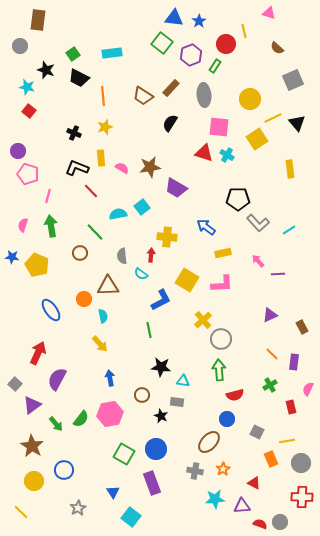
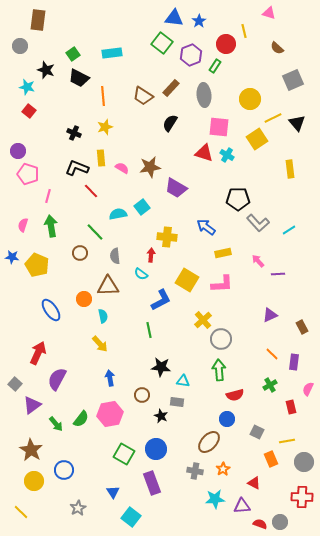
gray semicircle at (122, 256): moved 7 px left
brown star at (32, 446): moved 1 px left, 4 px down
gray circle at (301, 463): moved 3 px right, 1 px up
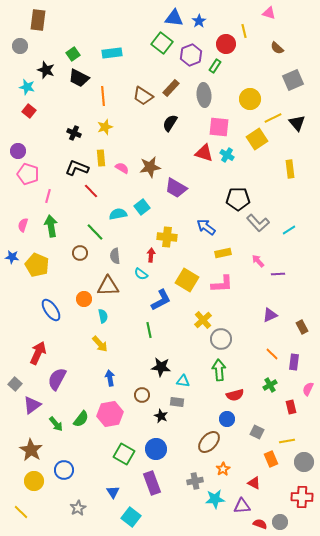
gray cross at (195, 471): moved 10 px down; rotated 21 degrees counterclockwise
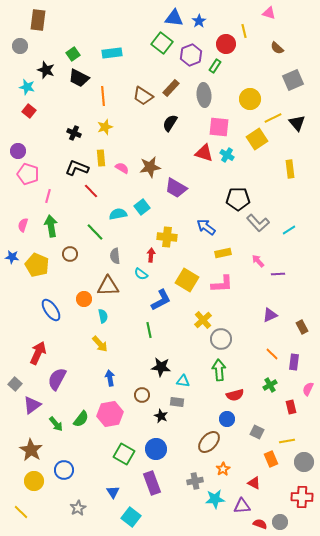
brown circle at (80, 253): moved 10 px left, 1 px down
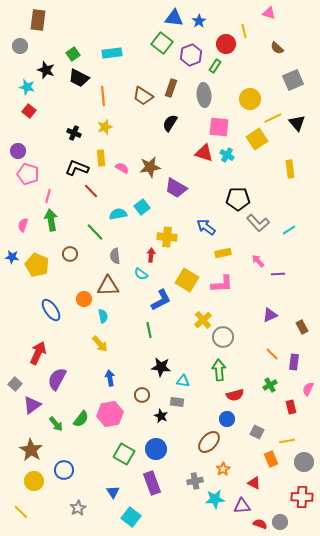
brown rectangle at (171, 88): rotated 24 degrees counterclockwise
green arrow at (51, 226): moved 6 px up
gray circle at (221, 339): moved 2 px right, 2 px up
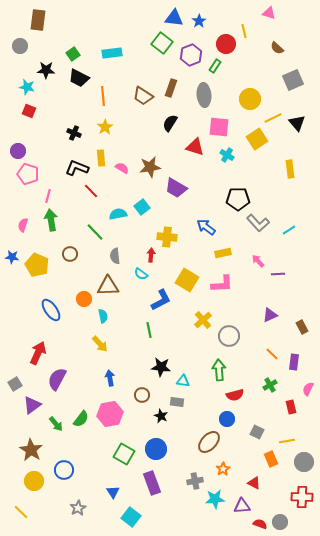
black star at (46, 70): rotated 18 degrees counterclockwise
red square at (29, 111): rotated 16 degrees counterclockwise
yellow star at (105, 127): rotated 14 degrees counterclockwise
red triangle at (204, 153): moved 9 px left, 6 px up
gray circle at (223, 337): moved 6 px right, 1 px up
gray square at (15, 384): rotated 16 degrees clockwise
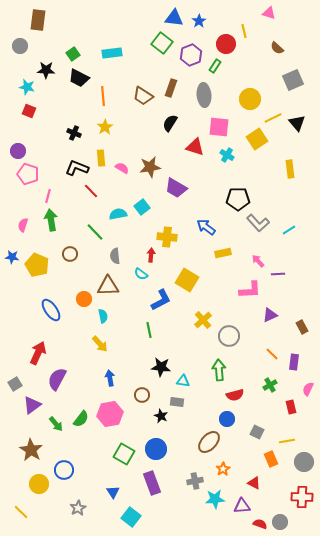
pink L-shape at (222, 284): moved 28 px right, 6 px down
yellow circle at (34, 481): moved 5 px right, 3 px down
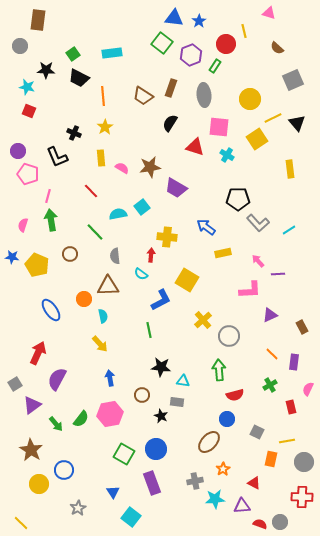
black L-shape at (77, 168): moved 20 px left, 11 px up; rotated 135 degrees counterclockwise
orange rectangle at (271, 459): rotated 35 degrees clockwise
yellow line at (21, 512): moved 11 px down
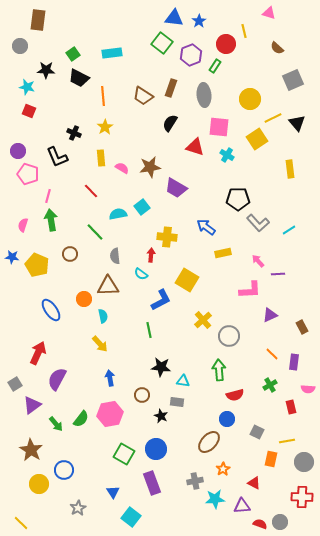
pink semicircle at (308, 389): rotated 112 degrees counterclockwise
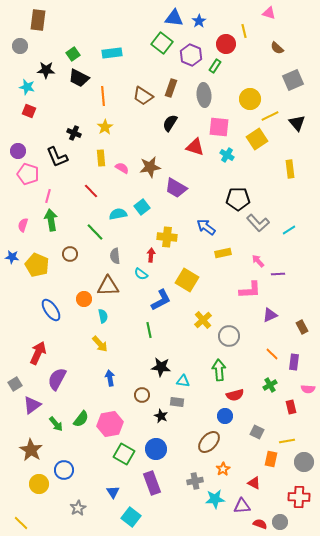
purple hexagon at (191, 55): rotated 15 degrees counterclockwise
yellow line at (273, 118): moved 3 px left, 2 px up
pink hexagon at (110, 414): moved 10 px down
blue circle at (227, 419): moved 2 px left, 3 px up
red cross at (302, 497): moved 3 px left
